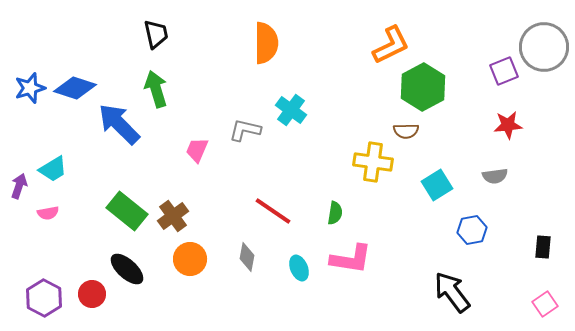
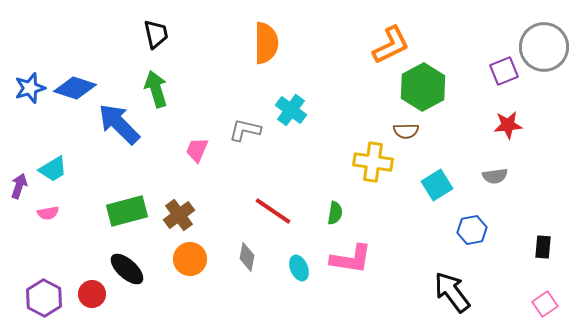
green rectangle: rotated 54 degrees counterclockwise
brown cross: moved 6 px right, 1 px up
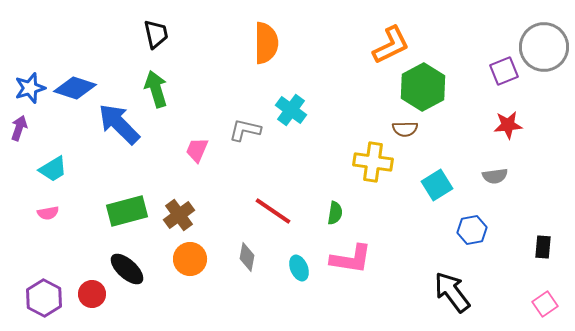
brown semicircle: moved 1 px left, 2 px up
purple arrow: moved 58 px up
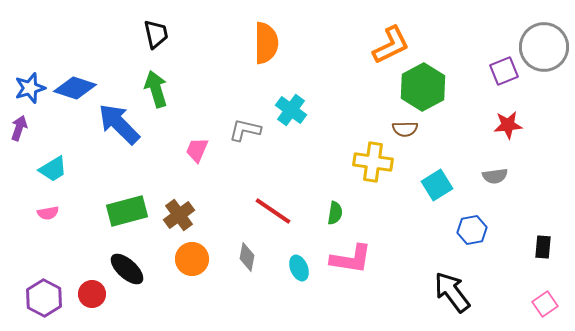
orange circle: moved 2 px right
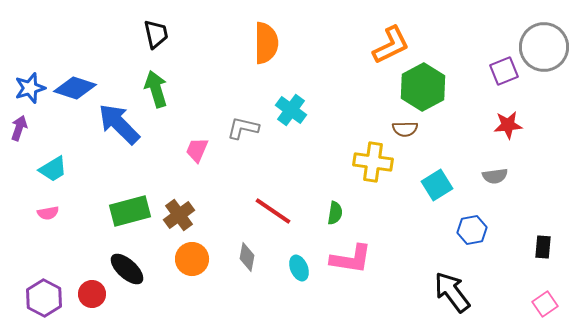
gray L-shape: moved 2 px left, 2 px up
green rectangle: moved 3 px right
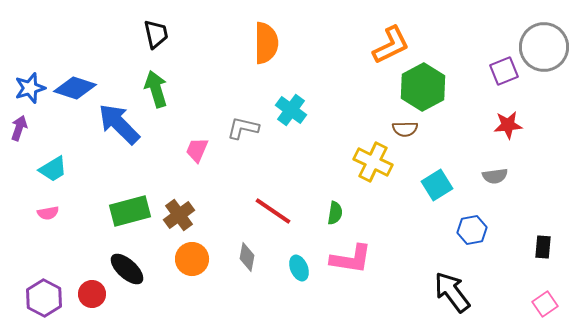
yellow cross: rotated 18 degrees clockwise
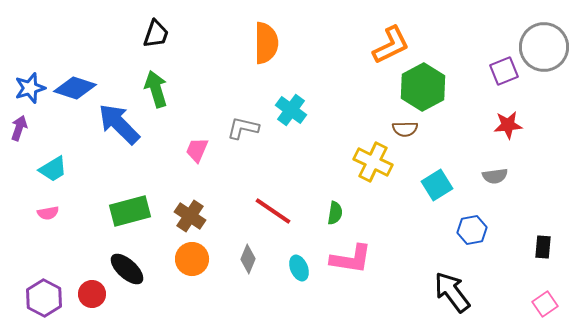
black trapezoid: rotated 32 degrees clockwise
brown cross: moved 11 px right, 1 px down; rotated 20 degrees counterclockwise
gray diamond: moved 1 px right, 2 px down; rotated 12 degrees clockwise
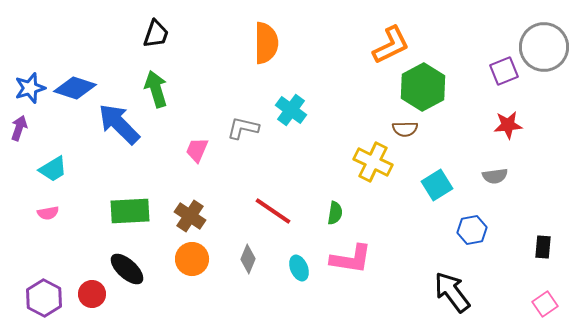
green rectangle: rotated 12 degrees clockwise
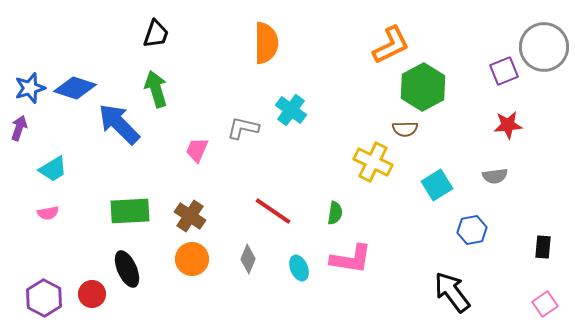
black ellipse: rotated 24 degrees clockwise
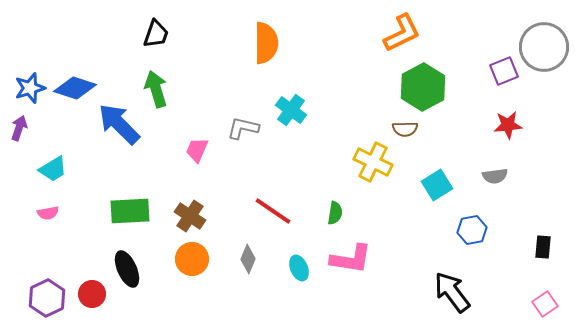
orange L-shape: moved 11 px right, 12 px up
purple hexagon: moved 3 px right; rotated 6 degrees clockwise
